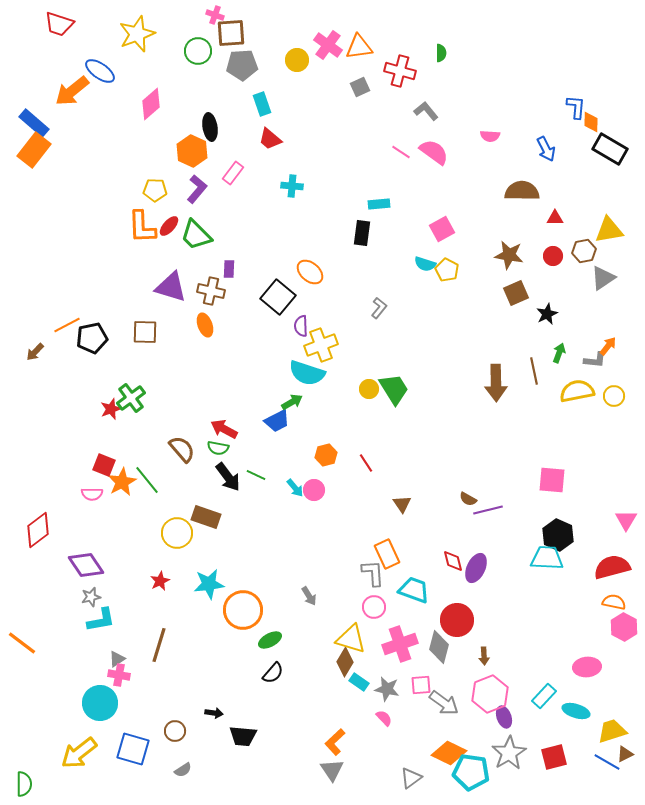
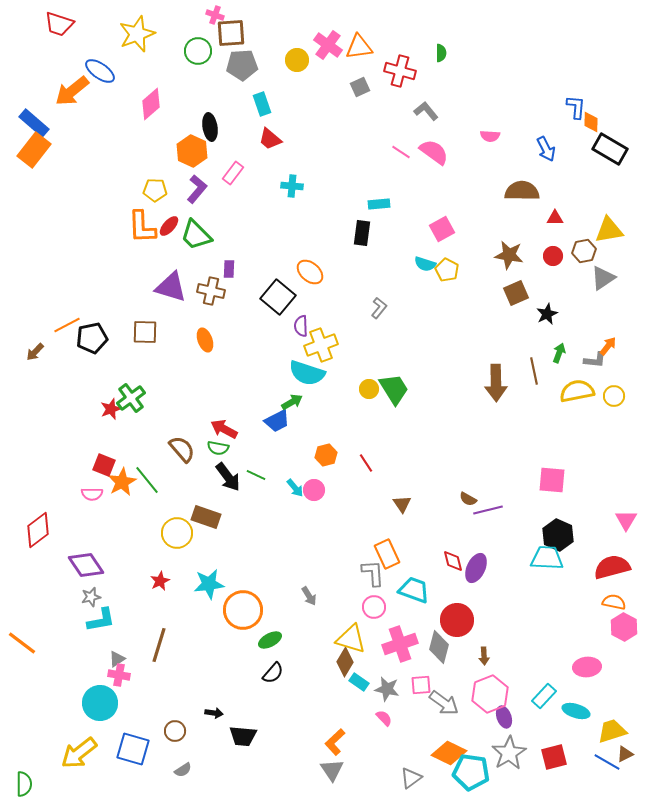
orange ellipse at (205, 325): moved 15 px down
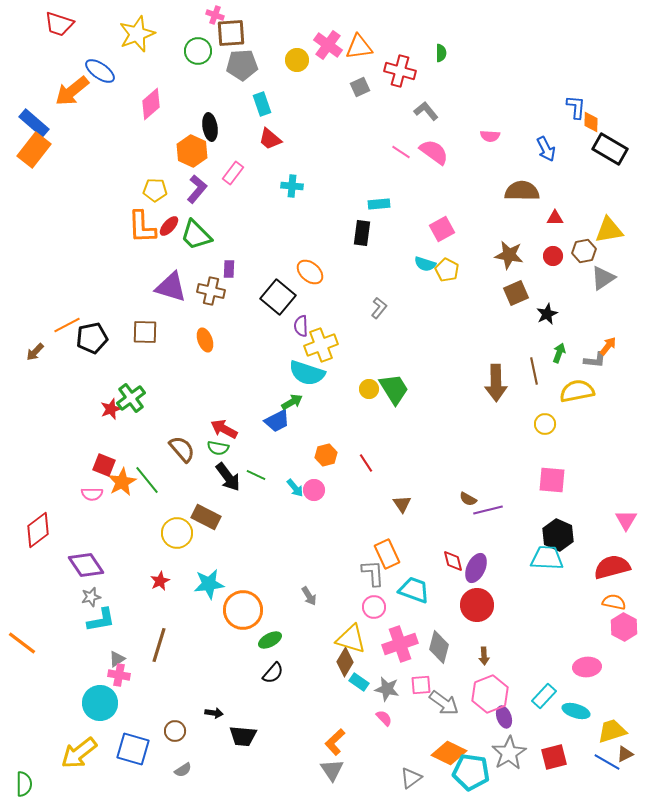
yellow circle at (614, 396): moved 69 px left, 28 px down
brown rectangle at (206, 517): rotated 8 degrees clockwise
red circle at (457, 620): moved 20 px right, 15 px up
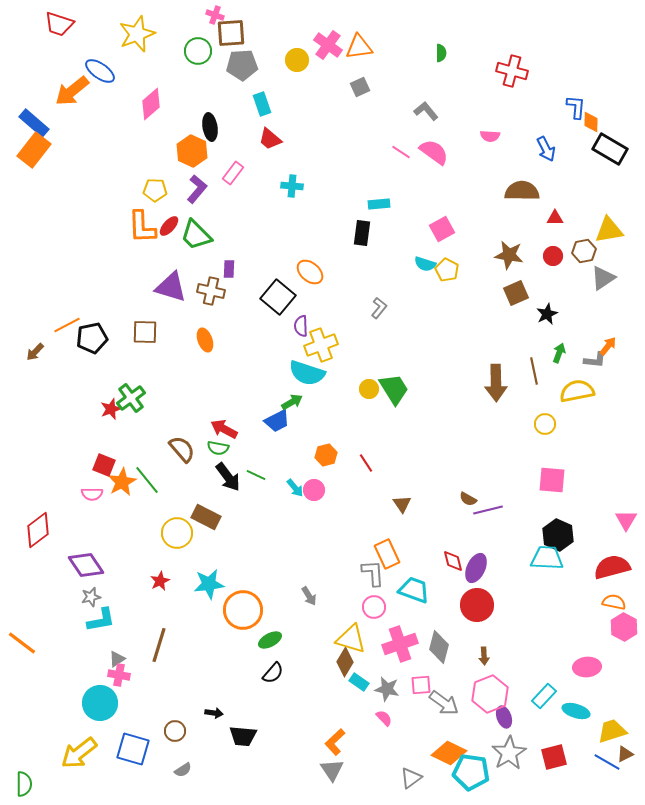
red cross at (400, 71): moved 112 px right
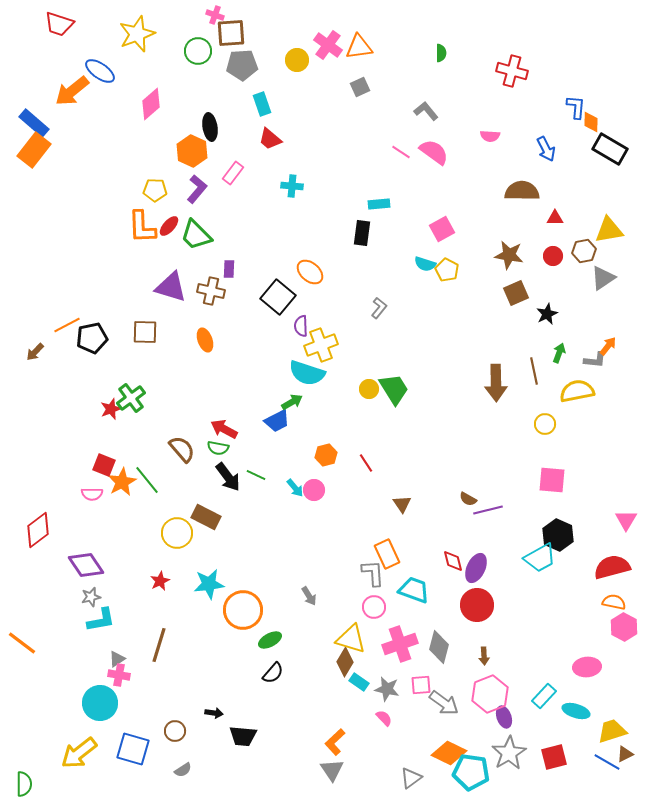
cyan trapezoid at (547, 558): moved 7 px left; rotated 148 degrees clockwise
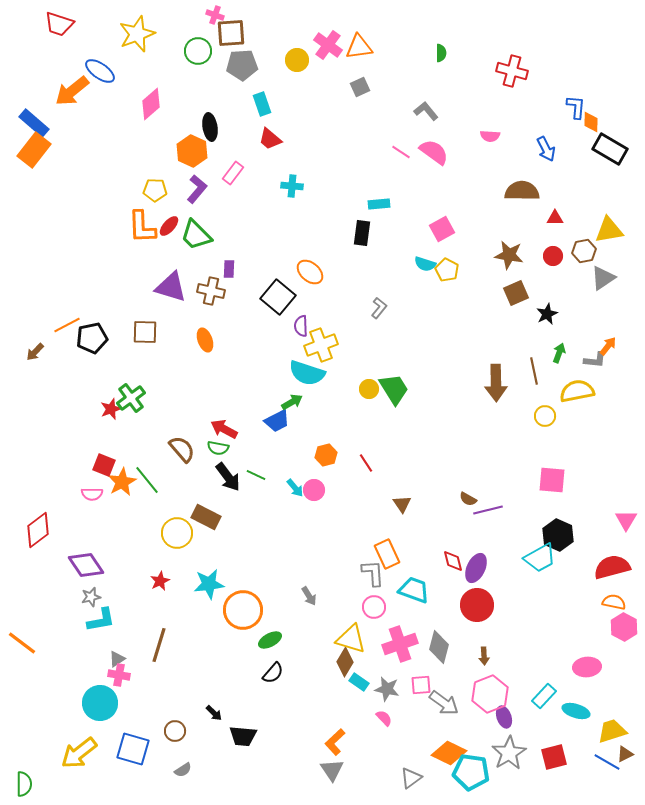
yellow circle at (545, 424): moved 8 px up
black arrow at (214, 713): rotated 36 degrees clockwise
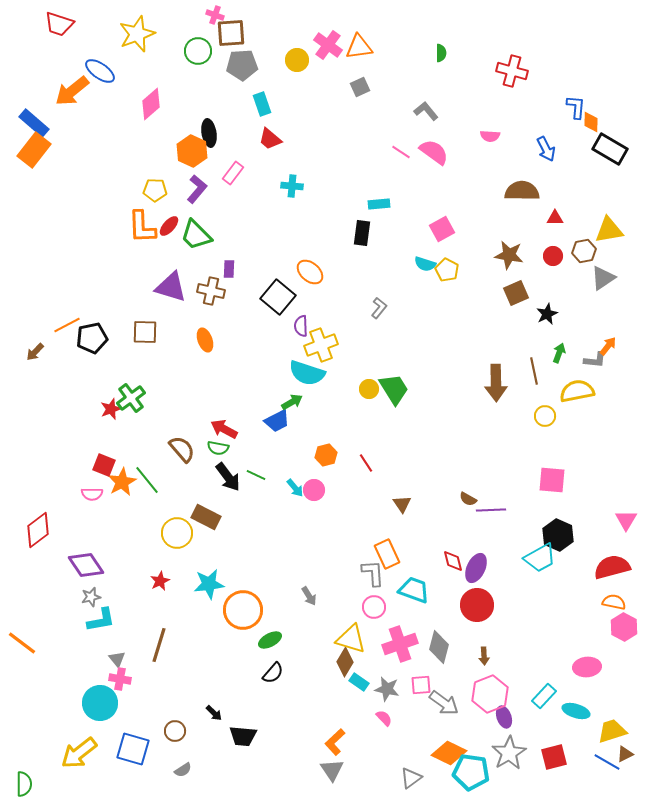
black ellipse at (210, 127): moved 1 px left, 6 px down
purple line at (488, 510): moved 3 px right; rotated 12 degrees clockwise
gray triangle at (117, 659): rotated 36 degrees counterclockwise
pink cross at (119, 675): moved 1 px right, 4 px down
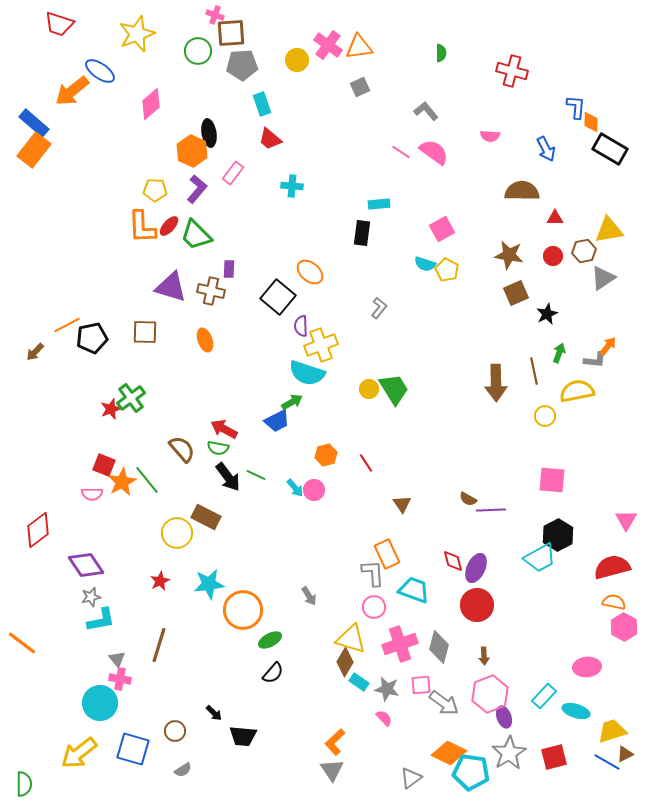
black hexagon at (558, 535): rotated 8 degrees clockwise
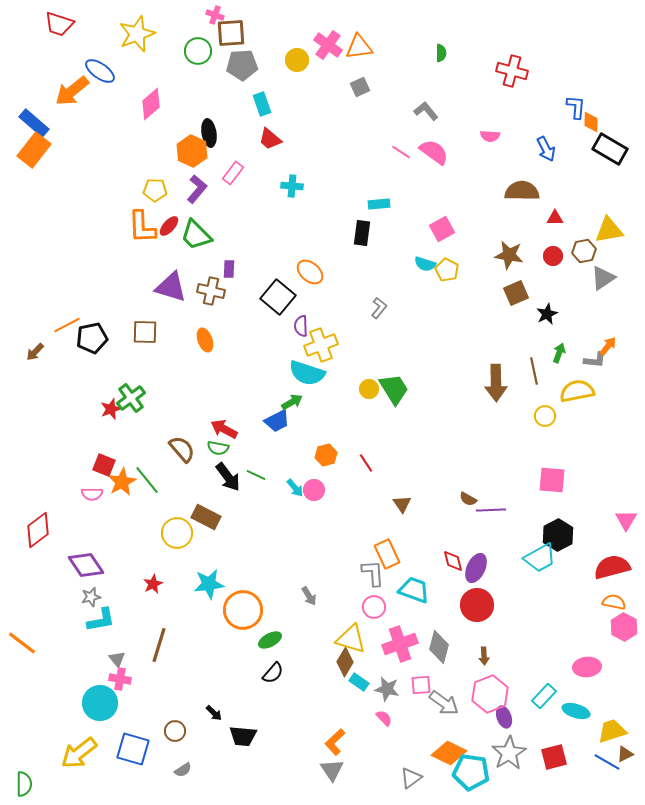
red star at (160, 581): moved 7 px left, 3 px down
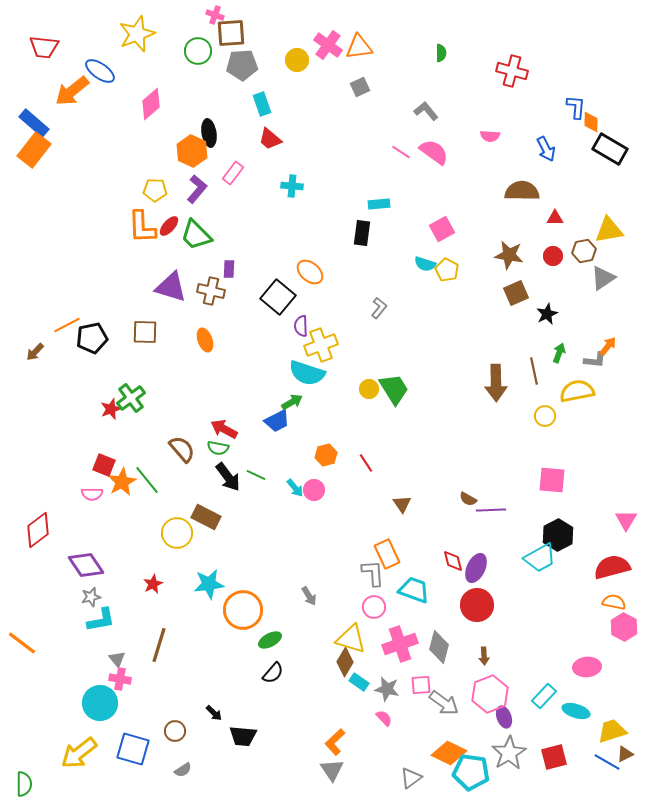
red trapezoid at (59, 24): moved 15 px left, 23 px down; rotated 12 degrees counterclockwise
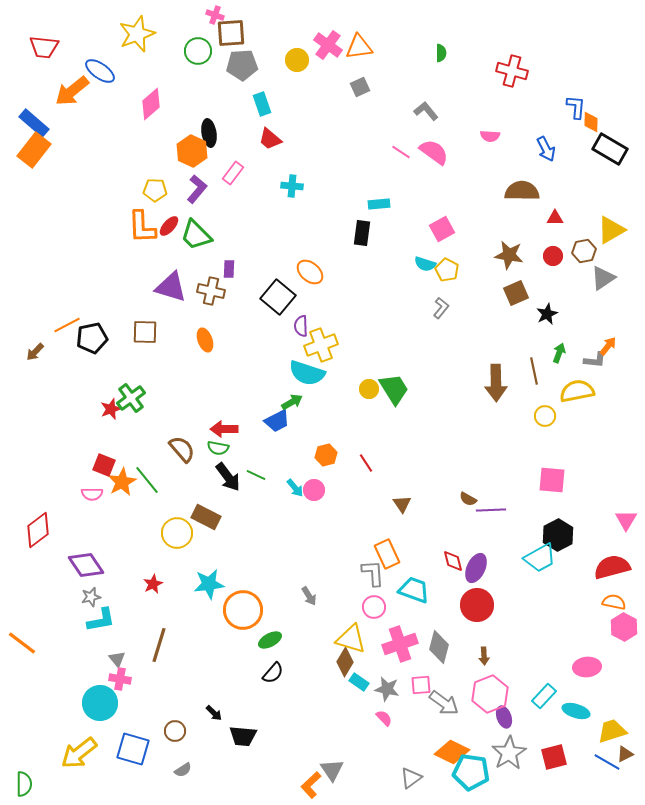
yellow triangle at (609, 230): moved 2 px right; rotated 20 degrees counterclockwise
gray L-shape at (379, 308): moved 62 px right
red arrow at (224, 429): rotated 28 degrees counterclockwise
orange L-shape at (335, 742): moved 24 px left, 43 px down
orange diamond at (449, 753): moved 3 px right, 1 px up
